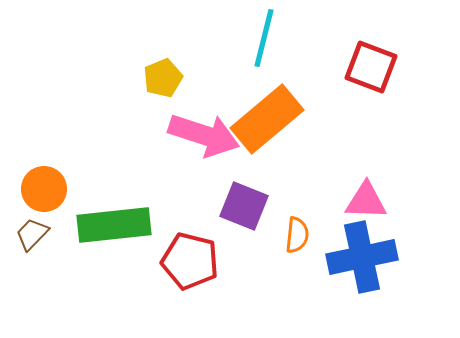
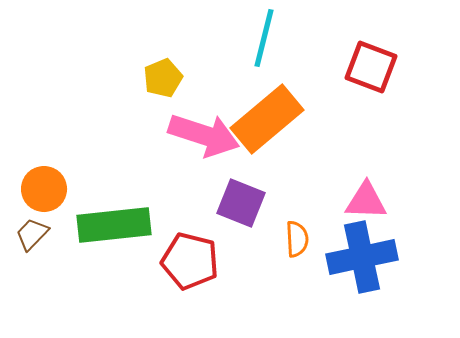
purple square: moved 3 px left, 3 px up
orange semicircle: moved 4 px down; rotated 9 degrees counterclockwise
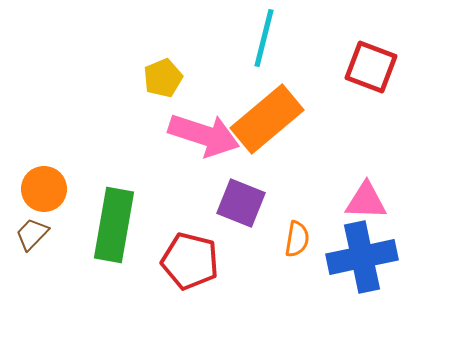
green rectangle: rotated 74 degrees counterclockwise
orange semicircle: rotated 12 degrees clockwise
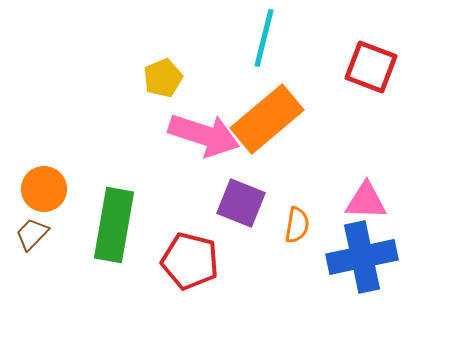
orange semicircle: moved 14 px up
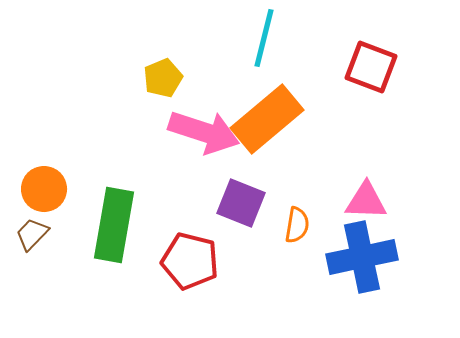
pink arrow: moved 3 px up
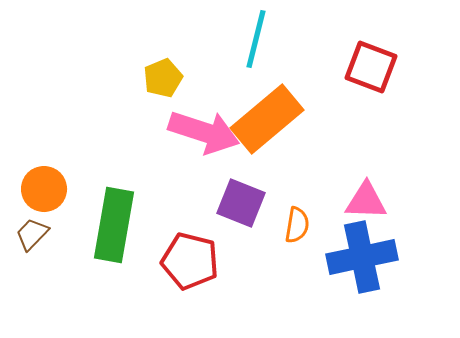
cyan line: moved 8 px left, 1 px down
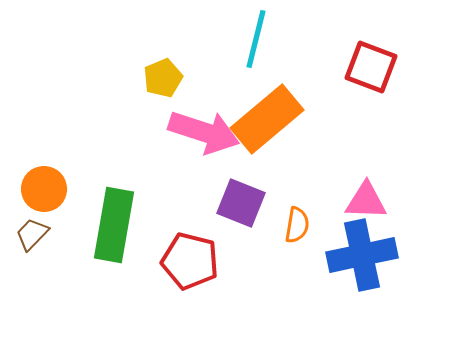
blue cross: moved 2 px up
